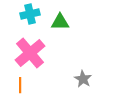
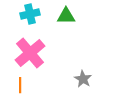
green triangle: moved 6 px right, 6 px up
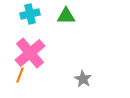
orange line: moved 10 px up; rotated 21 degrees clockwise
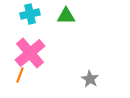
gray star: moved 7 px right
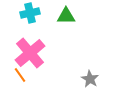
cyan cross: moved 1 px up
orange line: rotated 56 degrees counterclockwise
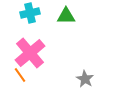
gray star: moved 5 px left
